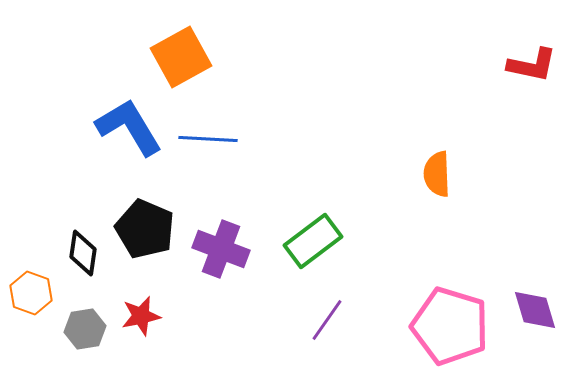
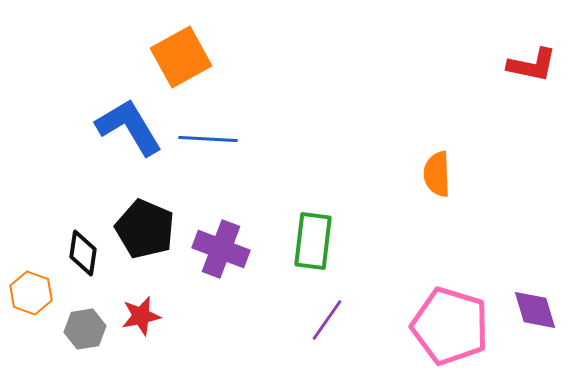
green rectangle: rotated 46 degrees counterclockwise
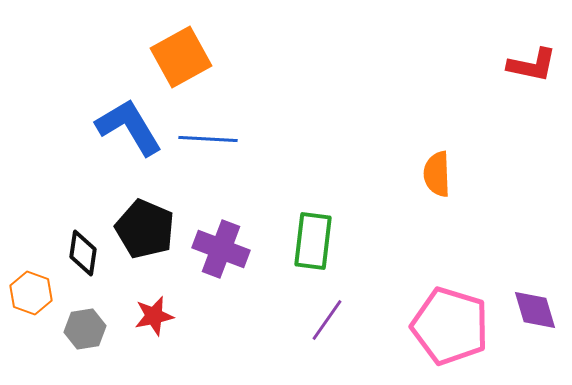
red star: moved 13 px right
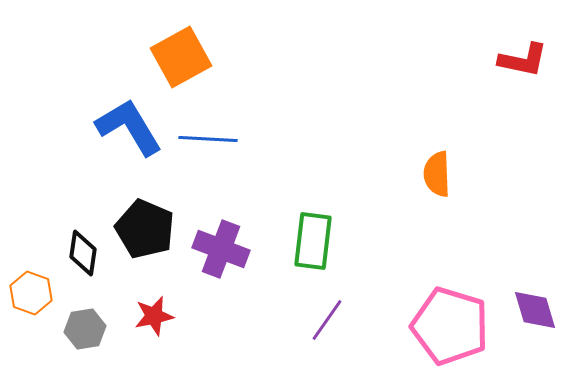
red L-shape: moved 9 px left, 5 px up
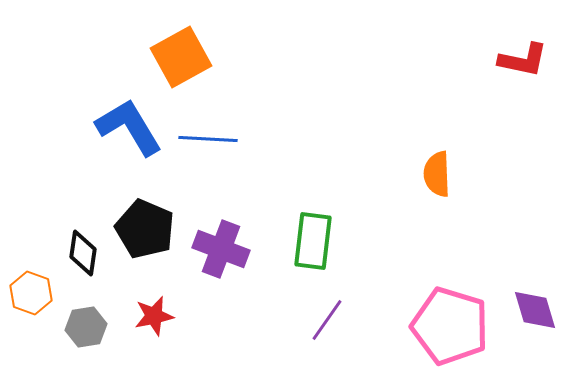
gray hexagon: moved 1 px right, 2 px up
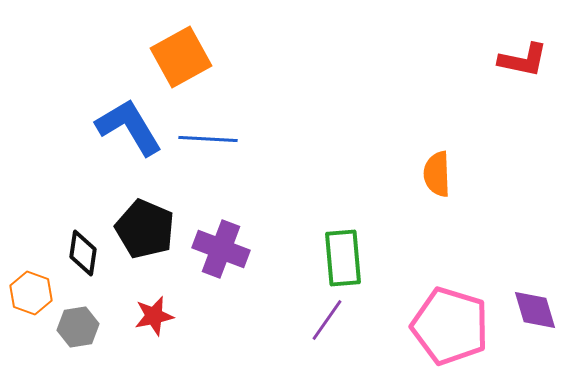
green rectangle: moved 30 px right, 17 px down; rotated 12 degrees counterclockwise
gray hexagon: moved 8 px left
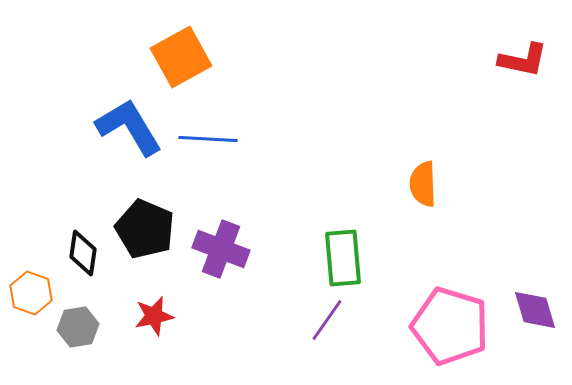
orange semicircle: moved 14 px left, 10 px down
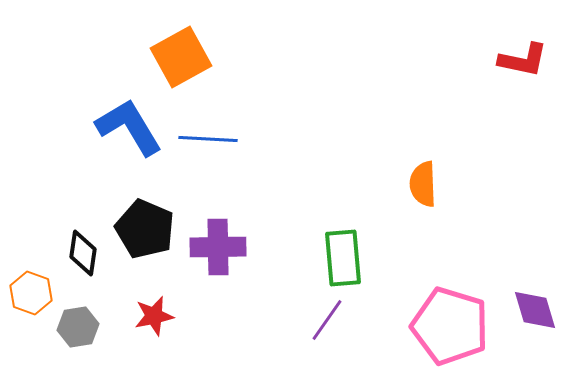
purple cross: moved 3 px left, 2 px up; rotated 22 degrees counterclockwise
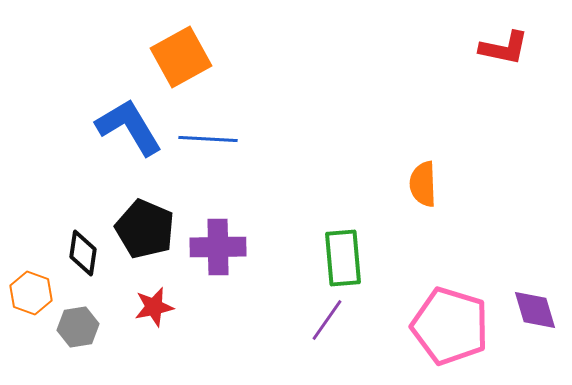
red L-shape: moved 19 px left, 12 px up
red star: moved 9 px up
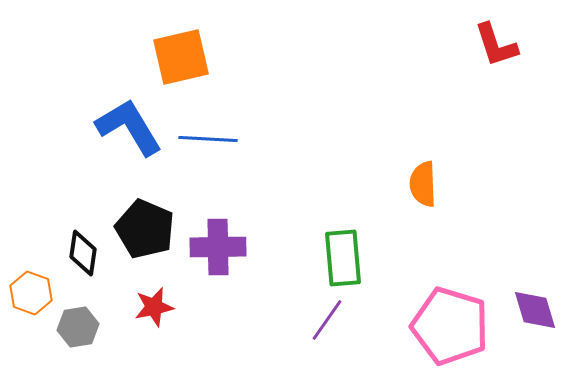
red L-shape: moved 8 px left, 3 px up; rotated 60 degrees clockwise
orange square: rotated 16 degrees clockwise
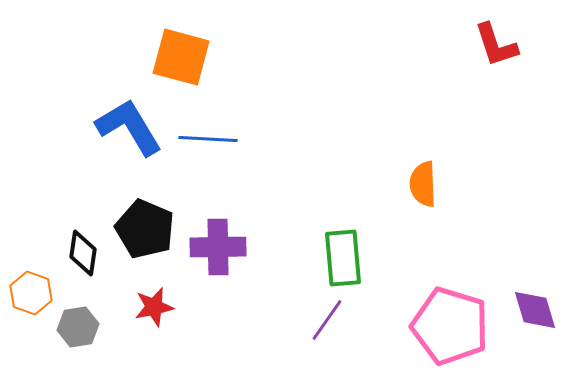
orange square: rotated 28 degrees clockwise
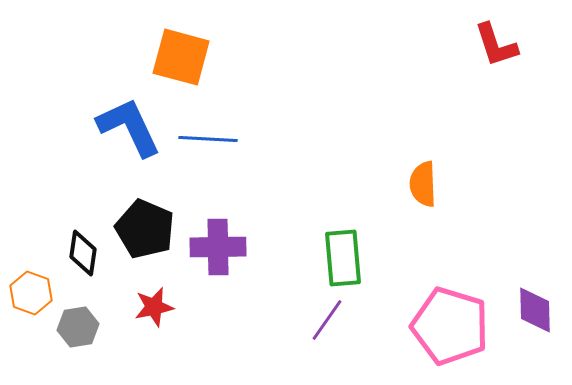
blue L-shape: rotated 6 degrees clockwise
purple diamond: rotated 15 degrees clockwise
